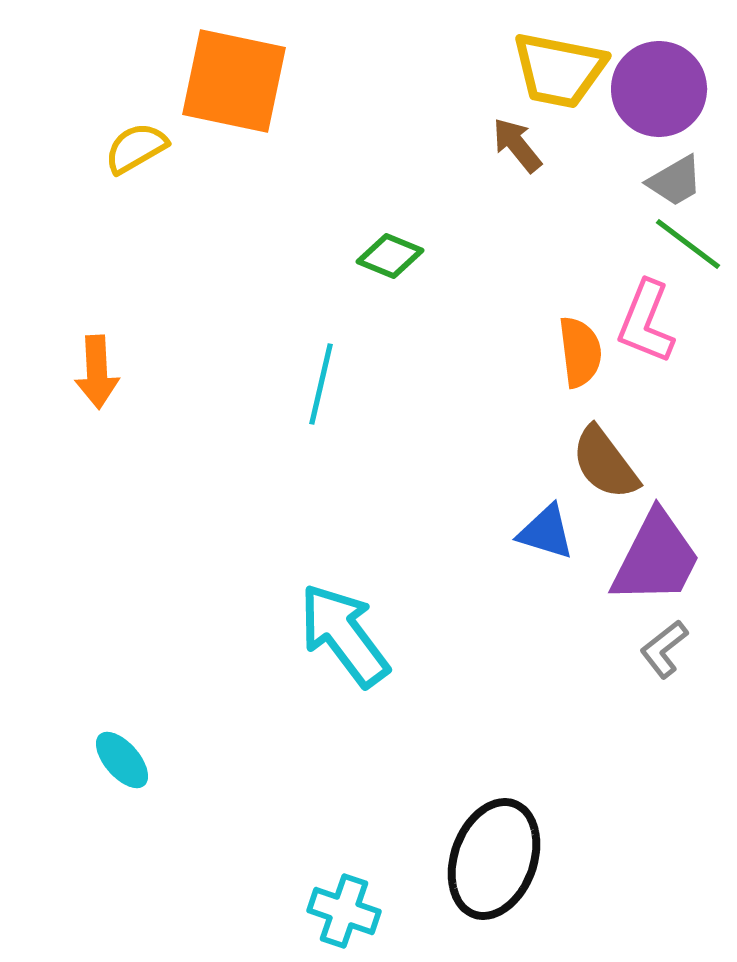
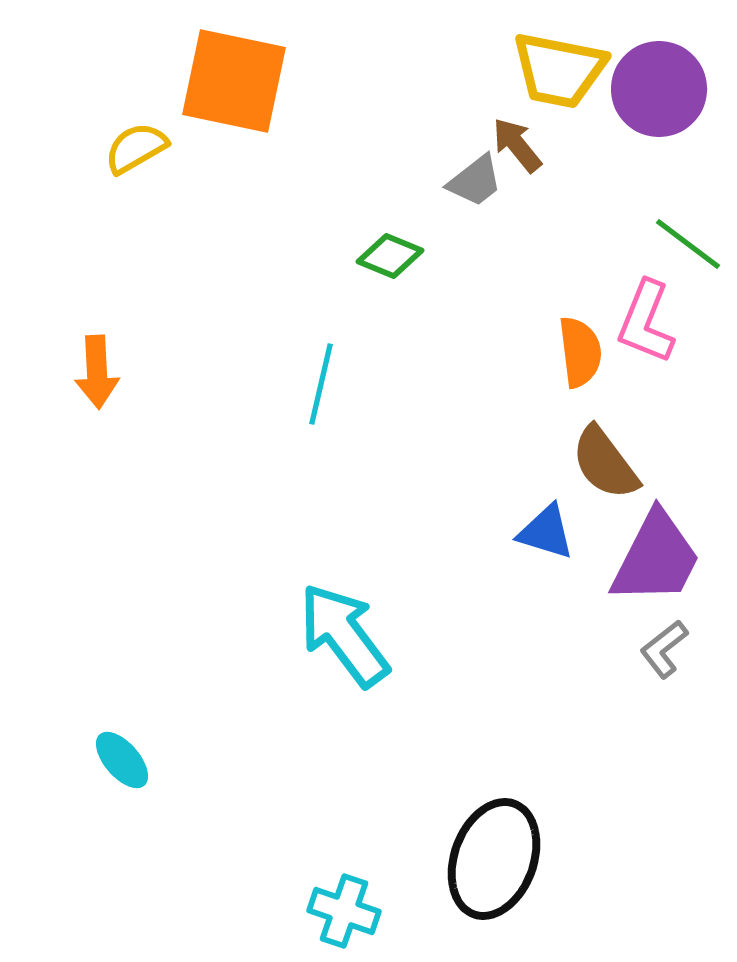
gray trapezoid: moved 200 px left; rotated 8 degrees counterclockwise
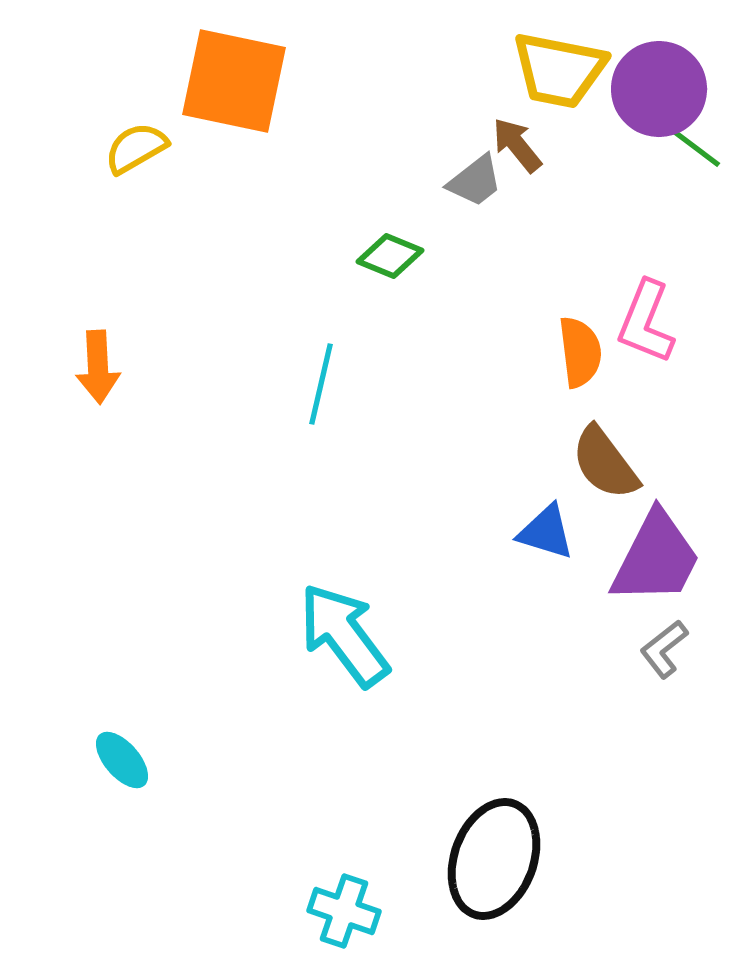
green line: moved 102 px up
orange arrow: moved 1 px right, 5 px up
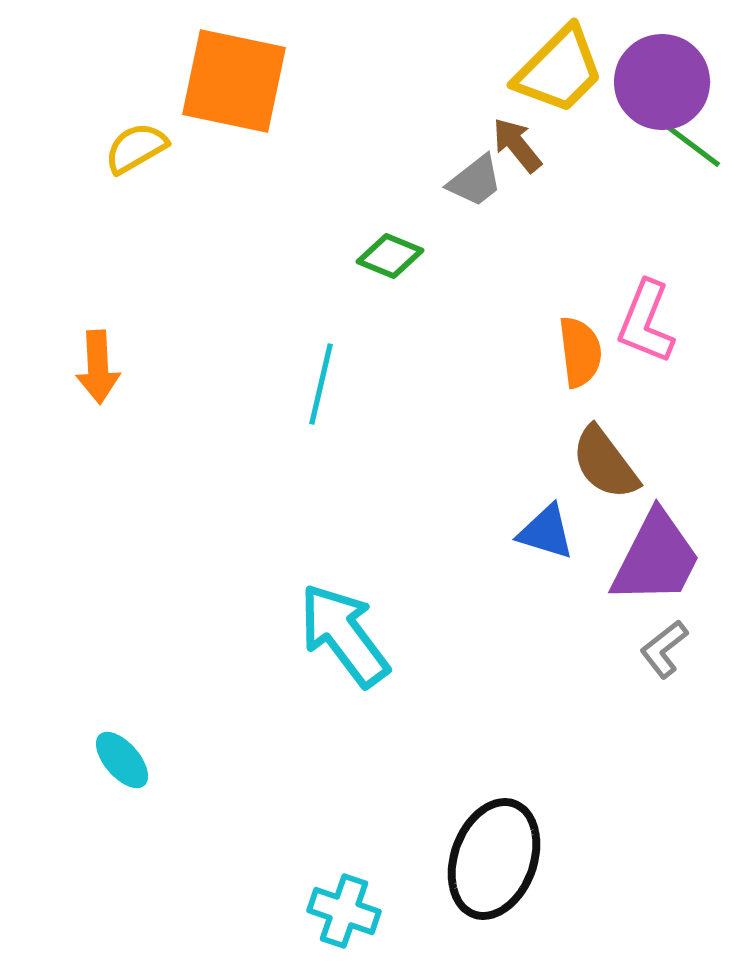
yellow trapezoid: rotated 56 degrees counterclockwise
purple circle: moved 3 px right, 7 px up
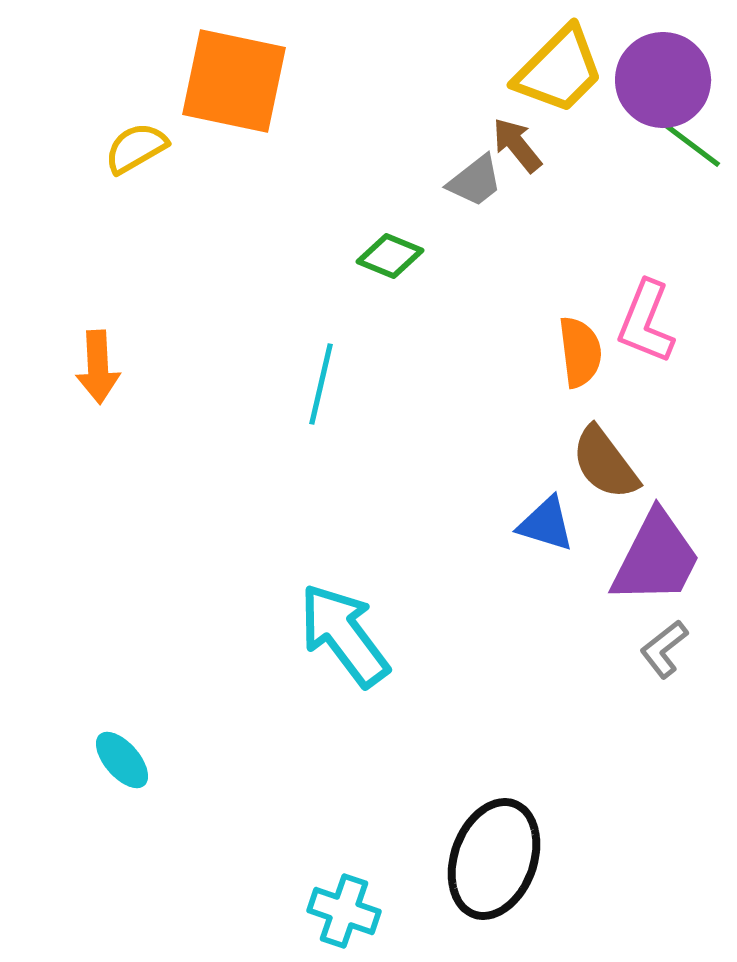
purple circle: moved 1 px right, 2 px up
blue triangle: moved 8 px up
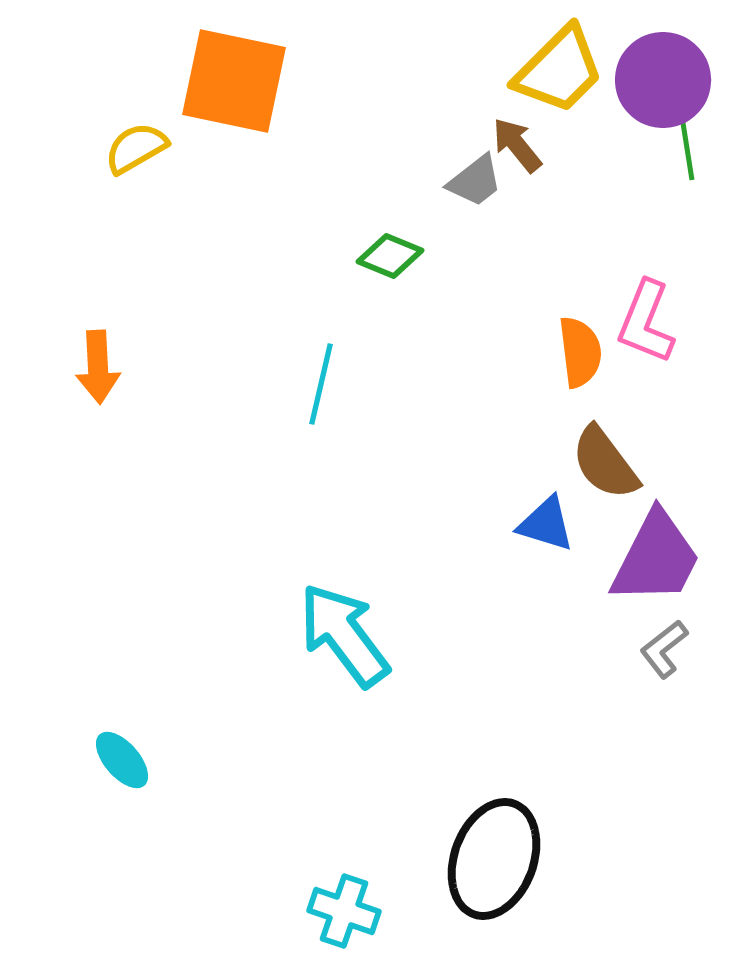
green line: moved 2 px left; rotated 44 degrees clockwise
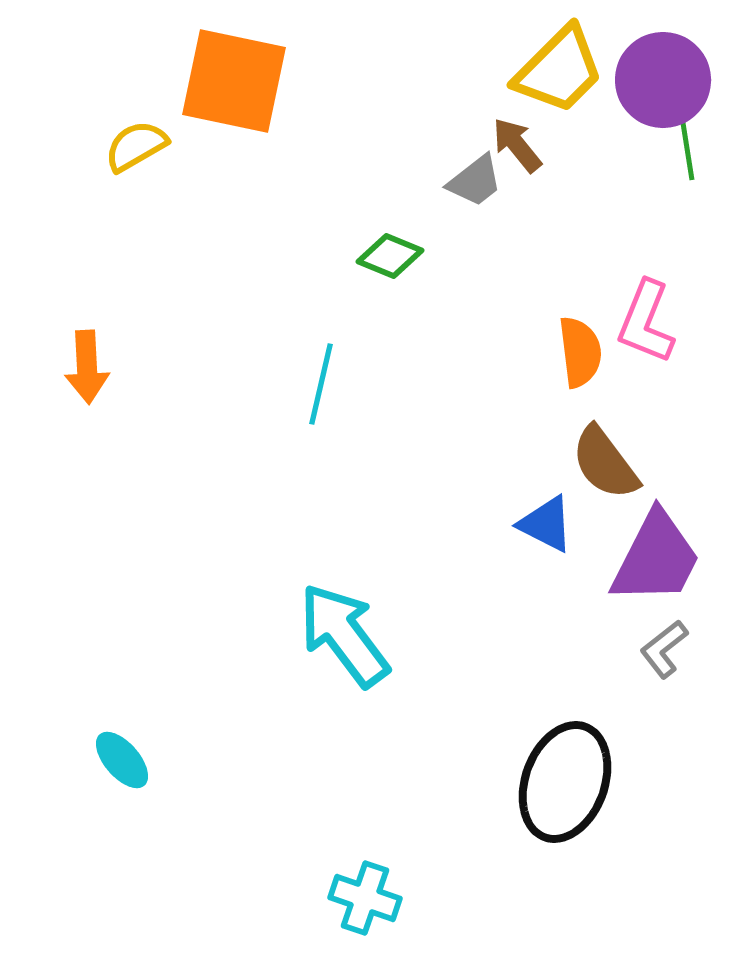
yellow semicircle: moved 2 px up
orange arrow: moved 11 px left
blue triangle: rotated 10 degrees clockwise
black ellipse: moved 71 px right, 77 px up
cyan cross: moved 21 px right, 13 px up
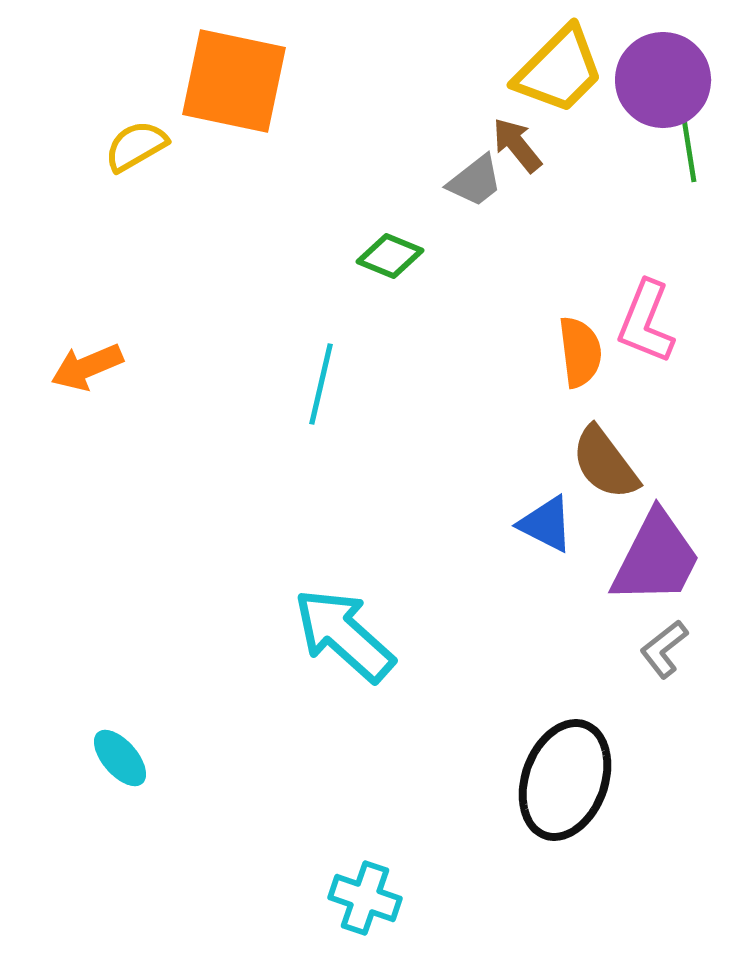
green line: moved 2 px right, 2 px down
orange arrow: rotated 70 degrees clockwise
cyan arrow: rotated 11 degrees counterclockwise
cyan ellipse: moved 2 px left, 2 px up
black ellipse: moved 2 px up
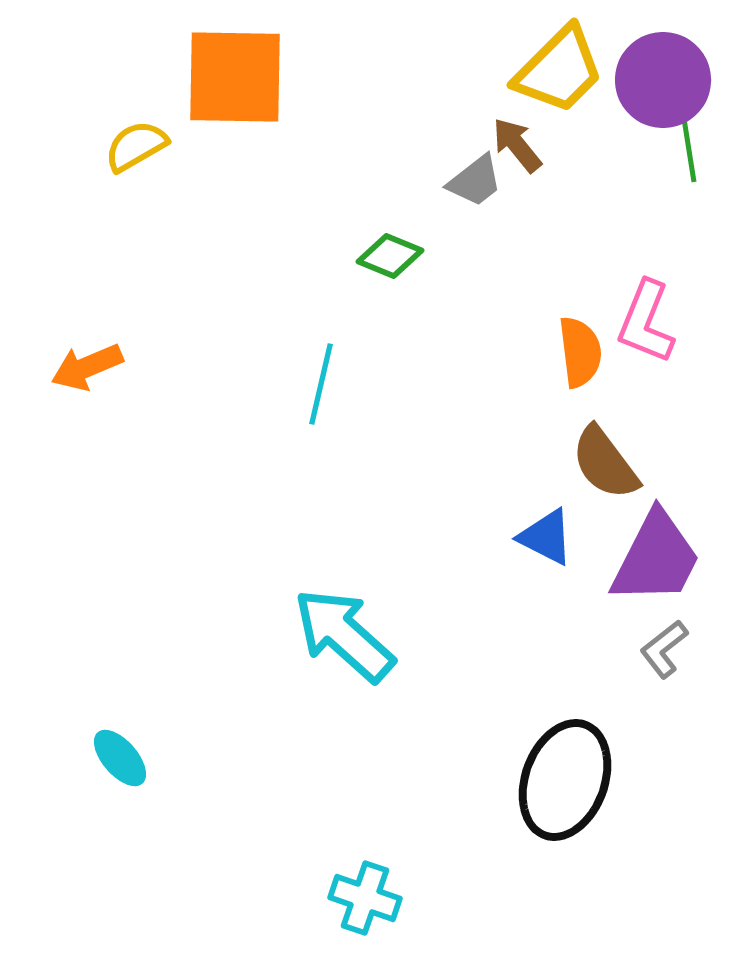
orange square: moved 1 px right, 4 px up; rotated 11 degrees counterclockwise
blue triangle: moved 13 px down
